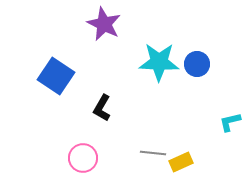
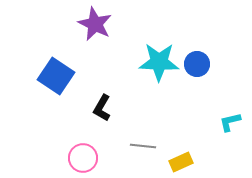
purple star: moved 9 px left
gray line: moved 10 px left, 7 px up
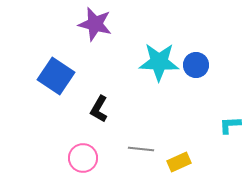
purple star: rotated 12 degrees counterclockwise
blue circle: moved 1 px left, 1 px down
black L-shape: moved 3 px left, 1 px down
cyan L-shape: moved 3 px down; rotated 10 degrees clockwise
gray line: moved 2 px left, 3 px down
yellow rectangle: moved 2 px left
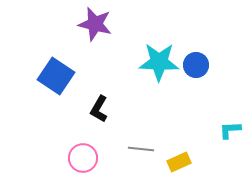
cyan L-shape: moved 5 px down
